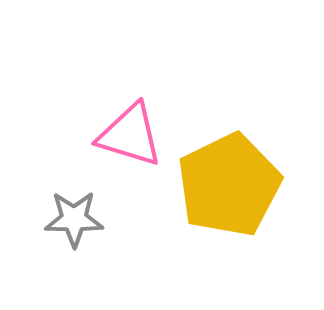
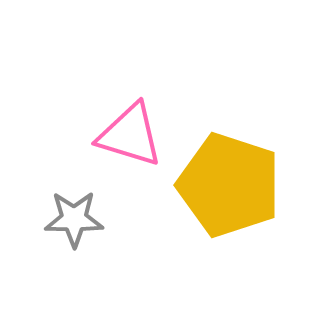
yellow pentagon: rotated 28 degrees counterclockwise
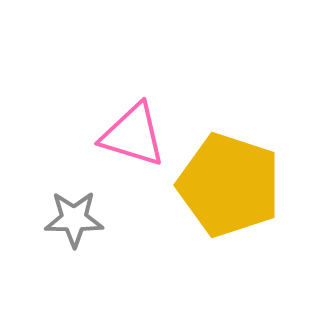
pink triangle: moved 3 px right
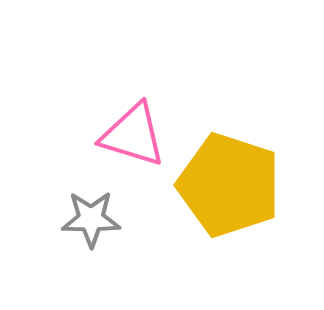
gray star: moved 17 px right
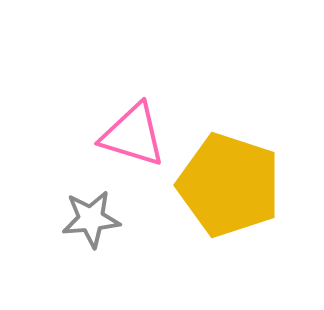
gray star: rotated 6 degrees counterclockwise
